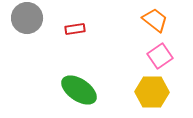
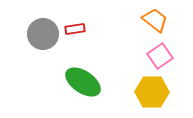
gray circle: moved 16 px right, 16 px down
green ellipse: moved 4 px right, 8 px up
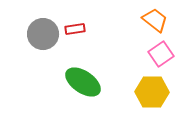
pink square: moved 1 px right, 2 px up
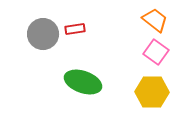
pink square: moved 5 px left, 2 px up; rotated 20 degrees counterclockwise
green ellipse: rotated 15 degrees counterclockwise
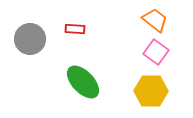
red rectangle: rotated 12 degrees clockwise
gray circle: moved 13 px left, 5 px down
green ellipse: rotated 27 degrees clockwise
yellow hexagon: moved 1 px left, 1 px up
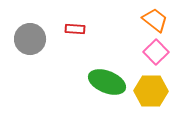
pink square: rotated 10 degrees clockwise
green ellipse: moved 24 px right; rotated 24 degrees counterclockwise
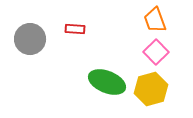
orange trapezoid: rotated 148 degrees counterclockwise
yellow hexagon: moved 2 px up; rotated 16 degrees counterclockwise
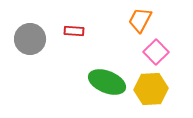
orange trapezoid: moved 15 px left; rotated 48 degrees clockwise
red rectangle: moved 1 px left, 2 px down
yellow hexagon: rotated 12 degrees clockwise
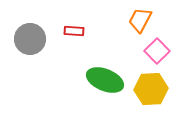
pink square: moved 1 px right, 1 px up
green ellipse: moved 2 px left, 2 px up
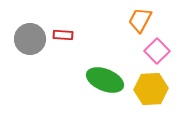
red rectangle: moved 11 px left, 4 px down
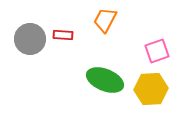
orange trapezoid: moved 35 px left
pink square: rotated 25 degrees clockwise
